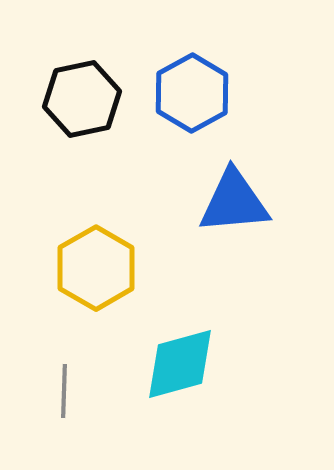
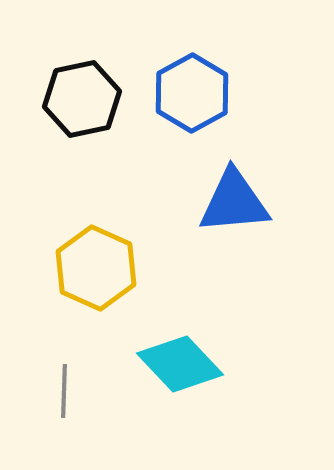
yellow hexagon: rotated 6 degrees counterclockwise
cyan diamond: rotated 62 degrees clockwise
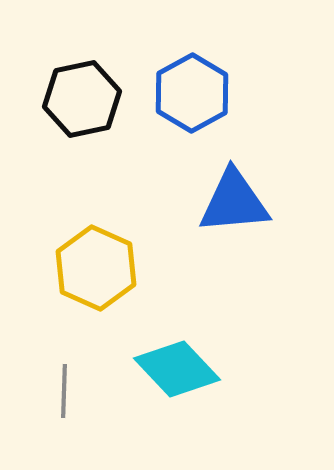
cyan diamond: moved 3 px left, 5 px down
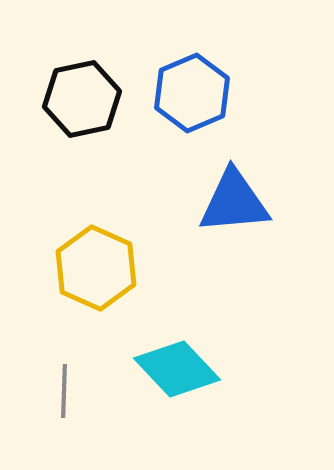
blue hexagon: rotated 6 degrees clockwise
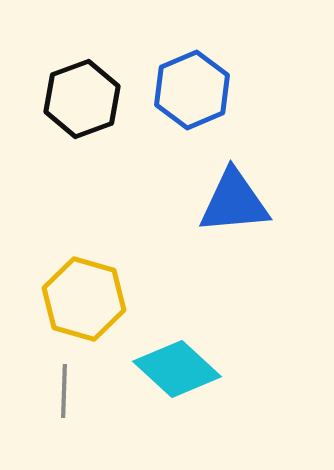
blue hexagon: moved 3 px up
black hexagon: rotated 8 degrees counterclockwise
yellow hexagon: moved 12 px left, 31 px down; rotated 8 degrees counterclockwise
cyan diamond: rotated 4 degrees counterclockwise
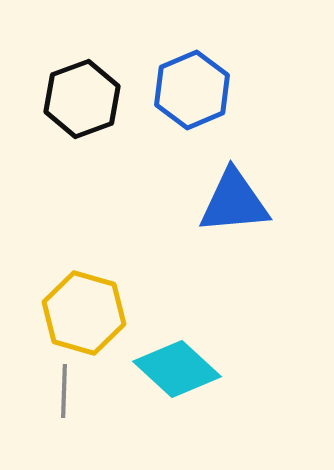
yellow hexagon: moved 14 px down
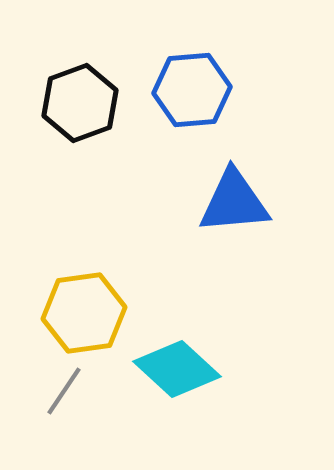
blue hexagon: rotated 18 degrees clockwise
black hexagon: moved 2 px left, 4 px down
yellow hexagon: rotated 24 degrees counterclockwise
gray line: rotated 32 degrees clockwise
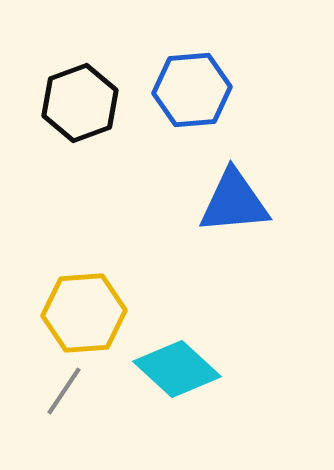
yellow hexagon: rotated 4 degrees clockwise
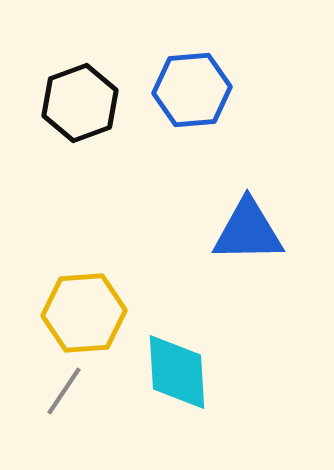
blue triangle: moved 14 px right, 29 px down; rotated 4 degrees clockwise
cyan diamond: moved 3 px down; rotated 44 degrees clockwise
